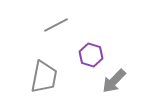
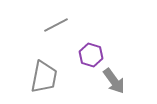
gray arrow: rotated 80 degrees counterclockwise
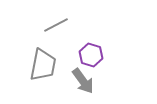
gray trapezoid: moved 1 px left, 12 px up
gray arrow: moved 31 px left
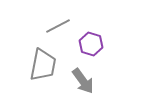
gray line: moved 2 px right, 1 px down
purple hexagon: moved 11 px up
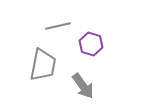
gray line: rotated 15 degrees clockwise
gray arrow: moved 5 px down
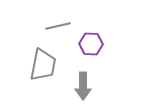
purple hexagon: rotated 15 degrees counterclockwise
gray arrow: rotated 36 degrees clockwise
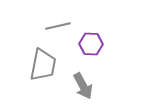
gray arrow: rotated 28 degrees counterclockwise
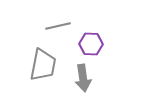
gray arrow: moved 8 px up; rotated 20 degrees clockwise
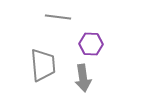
gray line: moved 9 px up; rotated 20 degrees clockwise
gray trapezoid: rotated 16 degrees counterclockwise
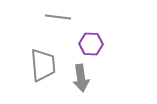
gray arrow: moved 2 px left
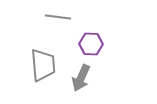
gray arrow: rotated 32 degrees clockwise
